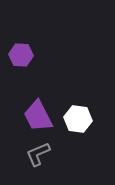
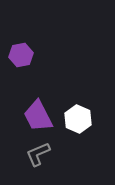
purple hexagon: rotated 15 degrees counterclockwise
white hexagon: rotated 16 degrees clockwise
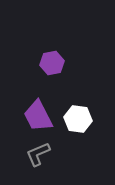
purple hexagon: moved 31 px right, 8 px down
white hexagon: rotated 16 degrees counterclockwise
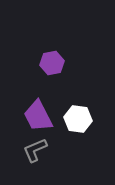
gray L-shape: moved 3 px left, 4 px up
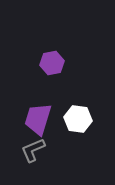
purple trapezoid: moved 3 px down; rotated 44 degrees clockwise
gray L-shape: moved 2 px left
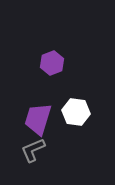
purple hexagon: rotated 10 degrees counterclockwise
white hexagon: moved 2 px left, 7 px up
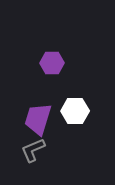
purple hexagon: rotated 20 degrees clockwise
white hexagon: moved 1 px left, 1 px up; rotated 8 degrees counterclockwise
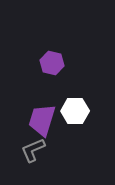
purple hexagon: rotated 15 degrees clockwise
purple trapezoid: moved 4 px right, 1 px down
